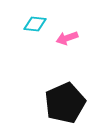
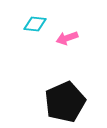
black pentagon: moved 1 px up
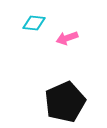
cyan diamond: moved 1 px left, 1 px up
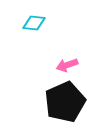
pink arrow: moved 27 px down
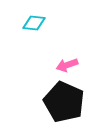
black pentagon: moved 1 px left; rotated 24 degrees counterclockwise
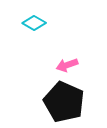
cyan diamond: rotated 25 degrees clockwise
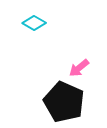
pink arrow: moved 12 px right, 3 px down; rotated 20 degrees counterclockwise
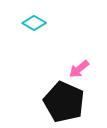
pink arrow: moved 1 px down
